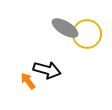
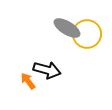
gray ellipse: moved 2 px right
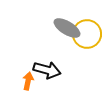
orange arrow: rotated 48 degrees clockwise
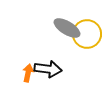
black arrow: moved 1 px right, 1 px up; rotated 8 degrees counterclockwise
orange arrow: moved 8 px up
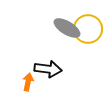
yellow circle: moved 1 px right, 5 px up
orange arrow: moved 9 px down
